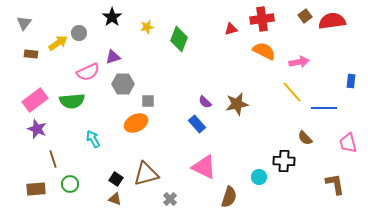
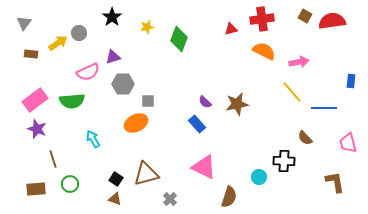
brown square at (305, 16): rotated 24 degrees counterclockwise
brown L-shape at (335, 184): moved 2 px up
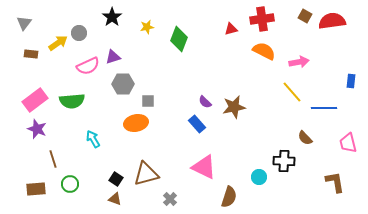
pink semicircle at (88, 72): moved 6 px up
brown star at (237, 104): moved 3 px left, 3 px down
orange ellipse at (136, 123): rotated 15 degrees clockwise
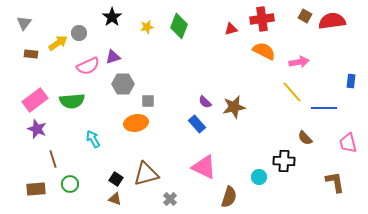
green diamond at (179, 39): moved 13 px up
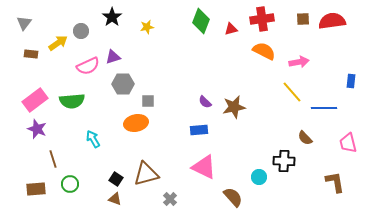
brown square at (305, 16): moved 2 px left, 3 px down; rotated 32 degrees counterclockwise
green diamond at (179, 26): moved 22 px right, 5 px up
gray circle at (79, 33): moved 2 px right, 2 px up
blue rectangle at (197, 124): moved 2 px right, 6 px down; rotated 54 degrees counterclockwise
brown semicircle at (229, 197): moved 4 px right; rotated 60 degrees counterclockwise
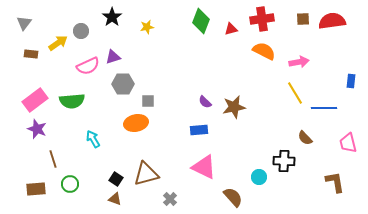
yellow line at (292, 92): moved 3 px right, 1 px down; rotated 10 degrees clockwise
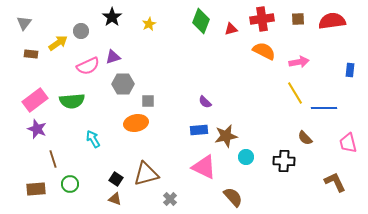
brown square at (303, 19): moved 5 px left
yellow star at (147, 27): moved 2 px right, 3 px up; rotated 16 degrees counterclockwise
blue rectangle at (351, 81): moved 1 px left, 11 px up
brown star at (234, 107): moved 8 px left, 29 px down
cyan circle at (259, 177): moved 13 px left, 20 px up
brown L-shape at (335, 182): rotated 15 degrees counterclockwise
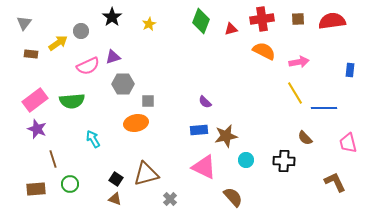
cyan circle at (246, 157): moved 3 px down
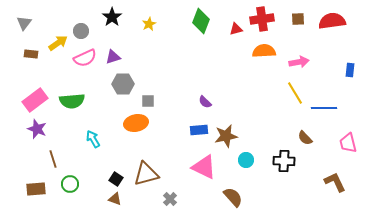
red triangle at (231, 29): moved 5 px right
orange semicircle at (264, 51): rotated 30 degrees counterclockwise
pink semicircle at (88, 66): moved 3 px left, 8 px up
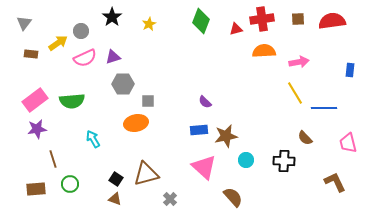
purple star at (37, 129): rotated 30 degrees counterclockwise
pink triangle at (204, 167): rotated 16 degrees clockwise
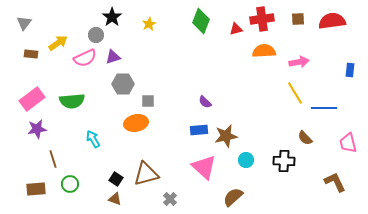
gray circle at (81, 31): moved 15 px right, 4 px down
pink rectangle at (35, 100): moved 3 px left, 1 px up
brown semicircle at (233, 197): rotated 90 degrees counterclockwise
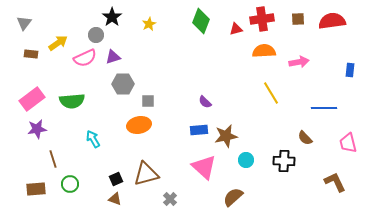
yellow line at (295, 93): moved 24 px left
orange ellipse at (136, 123): moved 3 px right, 2 px down
black square at (116, 179): rotated 32 degrees clockwise
